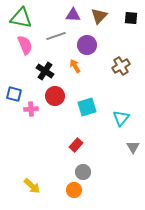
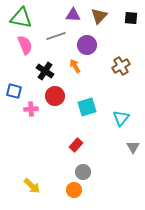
blue square: moved 3 px up
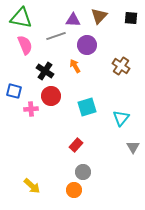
purple triangle: moved 5 px down
brown cross: rotated 24 degrees counterclockwise
red circle: moved 4 px left
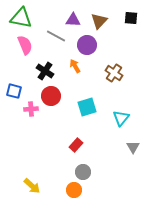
brown triangle: moved 5 px down
gray line: rotated 48 degrees clockwise
brown cross: moved 7 px left, 7 px down
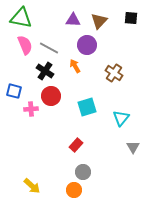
gray line: moved 7 px left, 12 px down
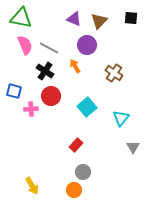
purple triangle: moved 1 px right, 1 px up; rotated 21 degrees clockwise
cyan square: rotated 24 degrees counterclockwise
yellow arrow: rotated 18 degrees clockwise
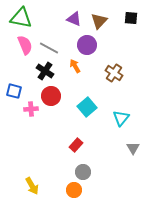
gray triangle: moved 1 px down
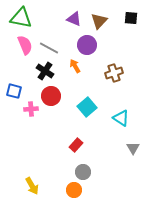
brown cross: rotated 36 degrees clockwise
cyan triangle: rotated 36 degrees counterclockwise
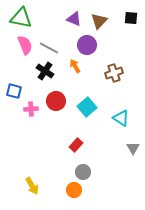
red circle: moved 5 px right, 5 px down
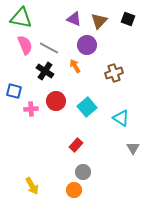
black square: moved 3 px left, 1 px down; rotated 16 degrees clockwise
